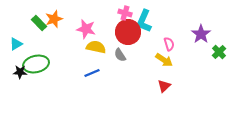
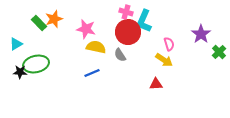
pink cross: moved 1 px right, 1 px up
red triangle: moved 8 px left, 2 px up; rotated 40 degrees clockwise
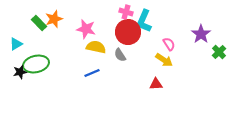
pink semicircle: rotated 16 degrees counterclockwise
black star: rotated 16 degrees counterclockwise
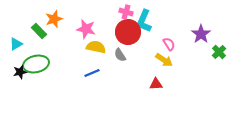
green rectangle: moved 8 px down
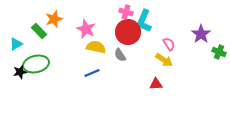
pink star: rotated 12 degrees clockwise
green cross: rotated 24 degrees counterclockwise
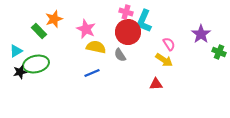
cyan triangle: moved 7 px down
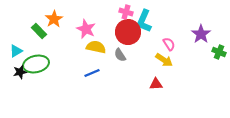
orange star: rotated 12 degrees counterclockwise
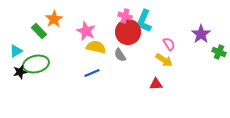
pink cross: moved 1 px left, 4 px down
pink star: moved 2 px down
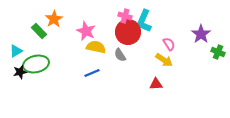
green cross: moved 1 px left
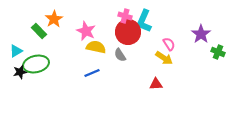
yellow arrow: moved 2 px up
